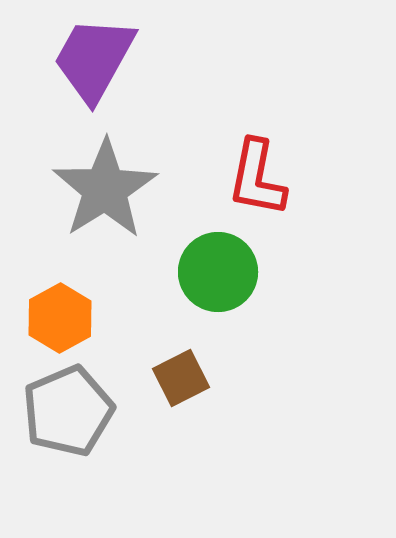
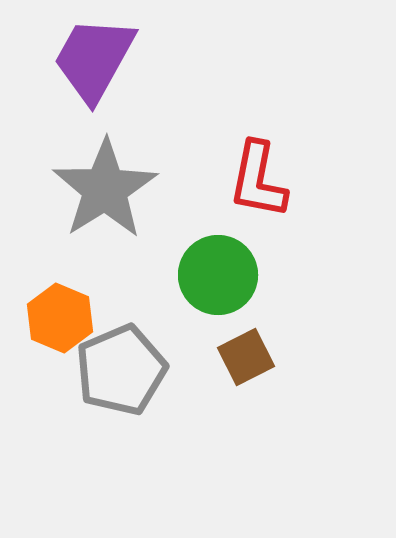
red L-shape: moved 1 px right, 2 px down
green circle: moved 3 px down
orange hexagon: rotated 8 degrees counterclockwise
brown square: moved 65 px right, 21 px up
gray pentagon: moved 53 px right, 41 px up
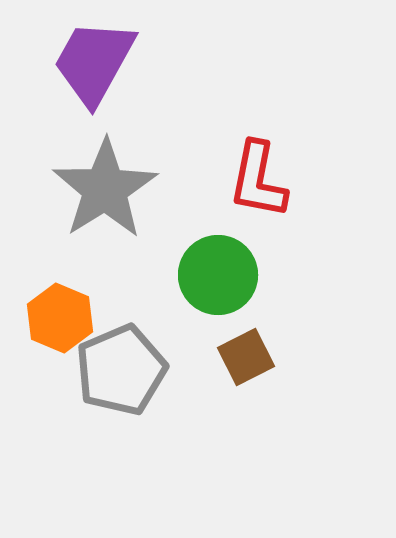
purple trapezoid: moved 3 px down
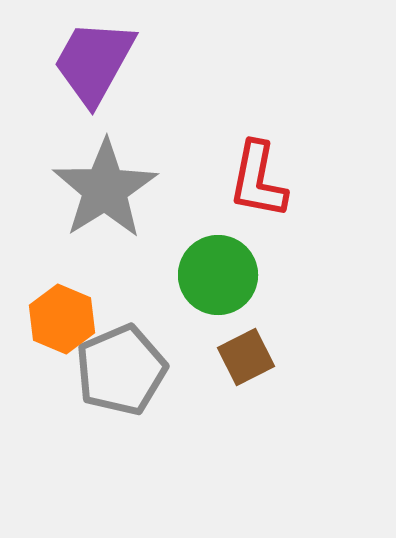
orange hexagon: moved 2 px right, 1 px down
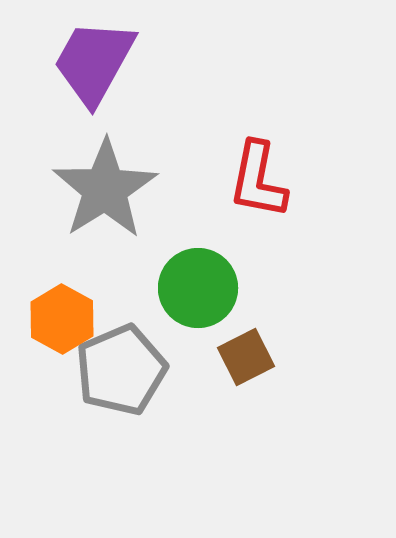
green circle: moved 20 px left, 13 px down
orange hexagon: rotated 6 degrees clockwise
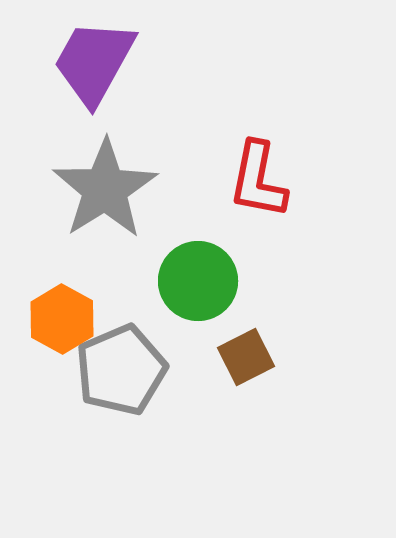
green circle: moved 7 px up
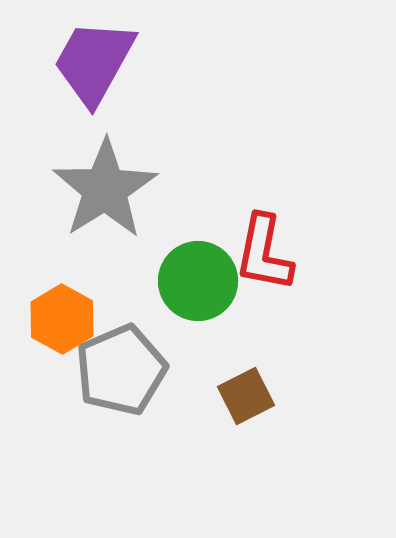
red L-shape: moved 6 px right, 73 px down
brown square: moved 39 px down
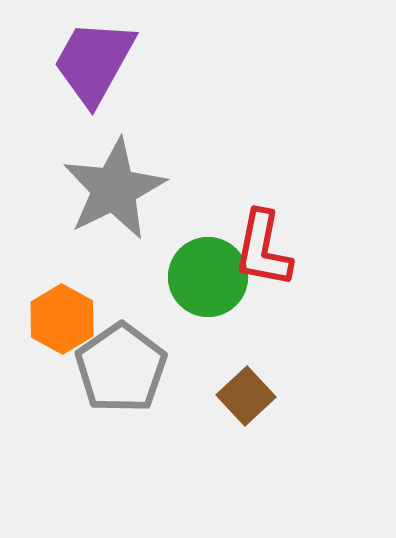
gray star: moved 9 px right; rotated 6 degrees clockwise
red L-shape: moved 1 px left, 4 px up
green circle: moved 10 px right, 4 px up
gray pentagon: moved 2 px up; rotated 12 degrees counterclockwise
brown square: rotated 16 degrees counterclockwise
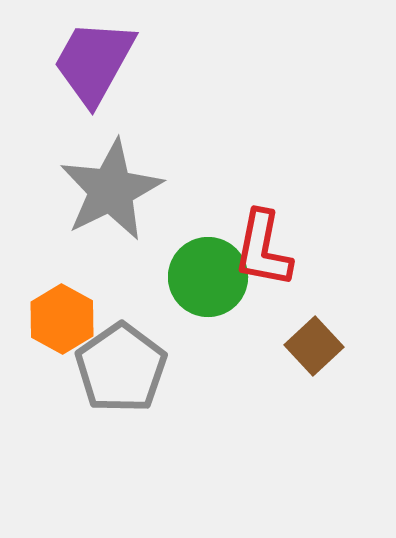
gray star: moved 3 px left, 1 px down
brown square: moved 68 px right, 50 px up
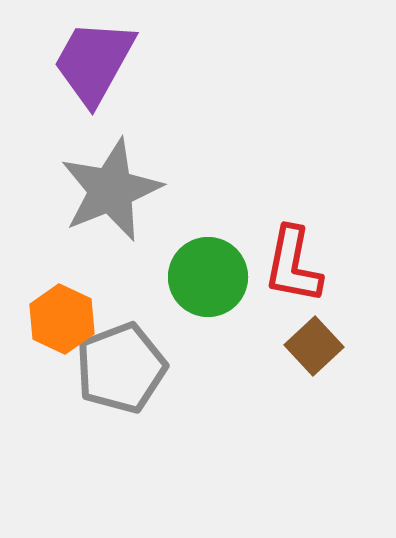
gray star: rotated 4 degrees clockwise
red L-shape: moved 30 px right, 16 px down
orange hexagon: rotated 4 degrees counterclockwise
gray pentagon: rotated 14 degrees clockwise
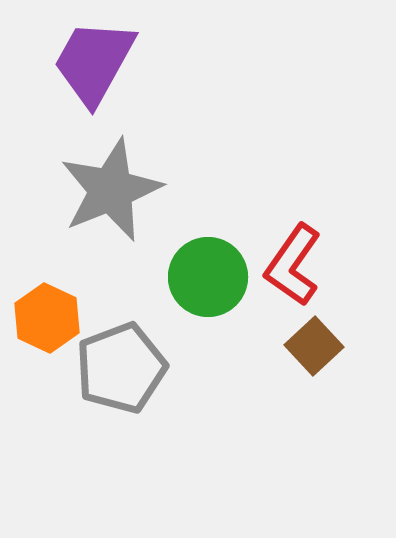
red L-shape: rotated 24 degrees clockwise
orange hexagon: moved 15 px left, 1 px up
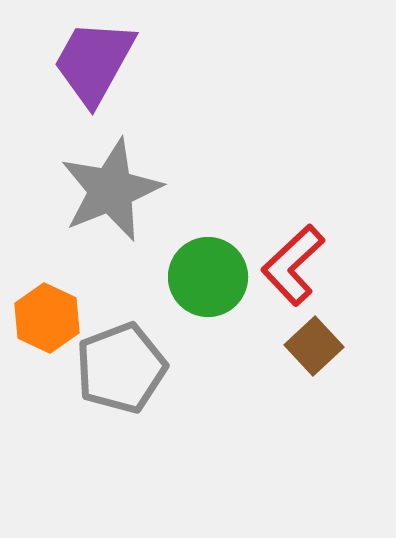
red L-shape: rotated 12 degrees clockwise
